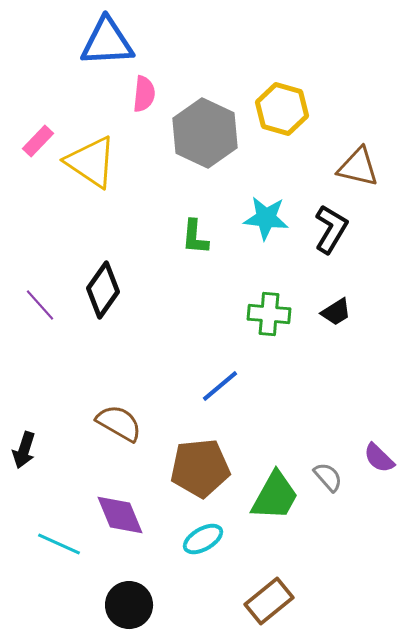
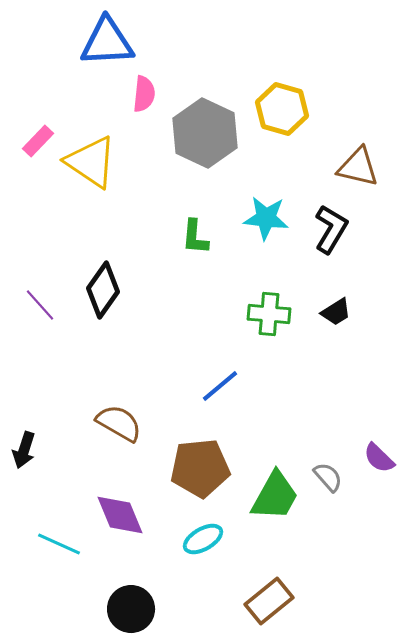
black circle: moved 2 px right, 4 px down
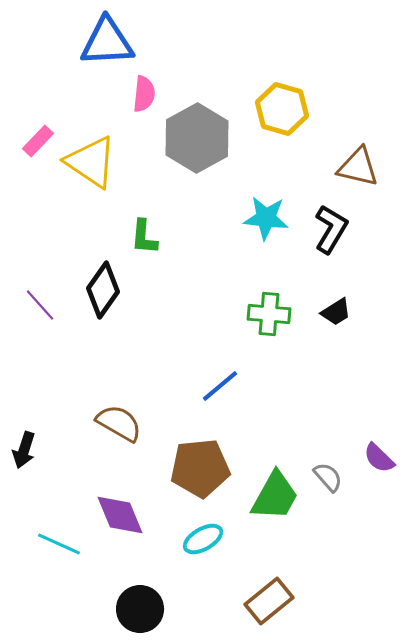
gray hexagon: moved 8 px left, 5 px down; rotated 6 degrees clockwise
green L-shape: moved 51 px left
black circle: moved 9 px right
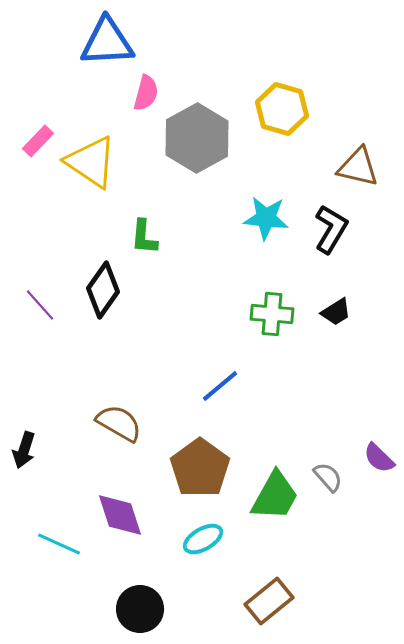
pink semicircle: moved 2 px right, 1 px up; rotated 9 degrees clockwise
green cross: moved 3 px right
brown pentagon: rotated 30 degrees counterclockwise
purple diamond: rotated 4 degrees clockwise
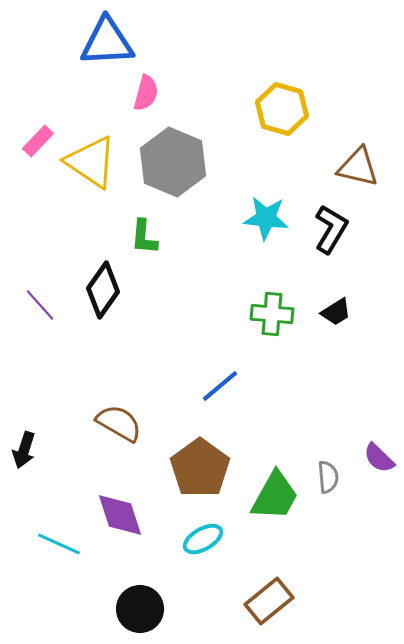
gray hexagon: moved 24 px left, 24 px down; rotated 8 degrees counterclockwise
gray semicircle: rotated 36 degrees clockwise
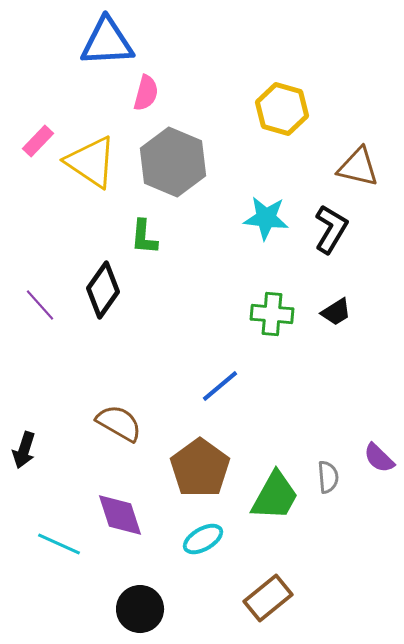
brown rectangle: moved 1 px left, 3 px up
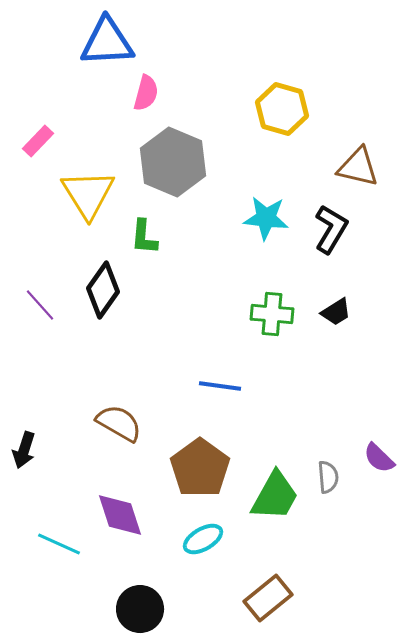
yellow triangle: moved 3 px left, 32 px down; rotated 24 degrees clockwise
blue line: rotated 48 degrees clockwise
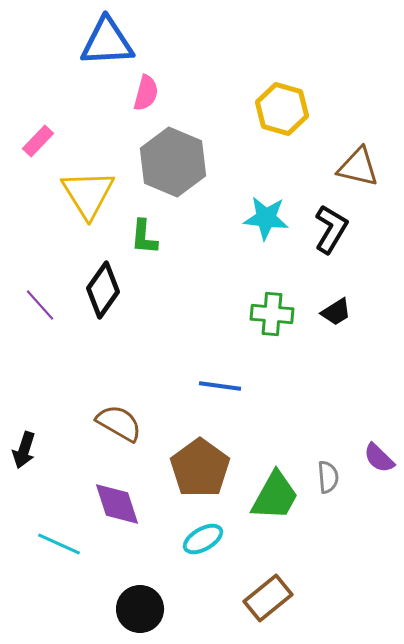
purple diamond: moved 3 px left, 11 px up
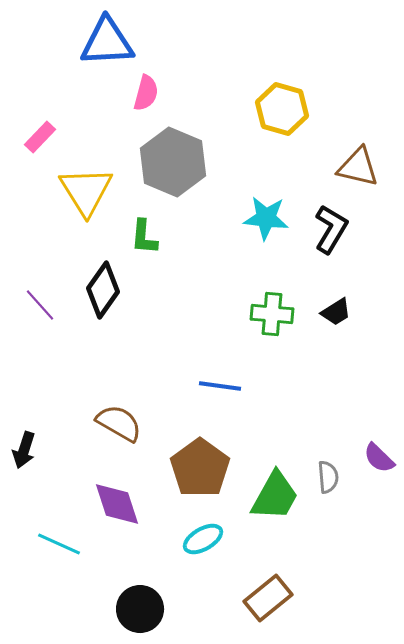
pink rectangle: moved 2 px right, 4 px up
yellow triangle: moved 2 px left, 3 px up
